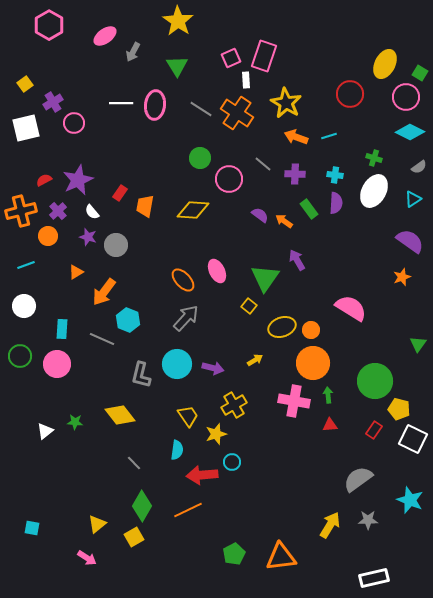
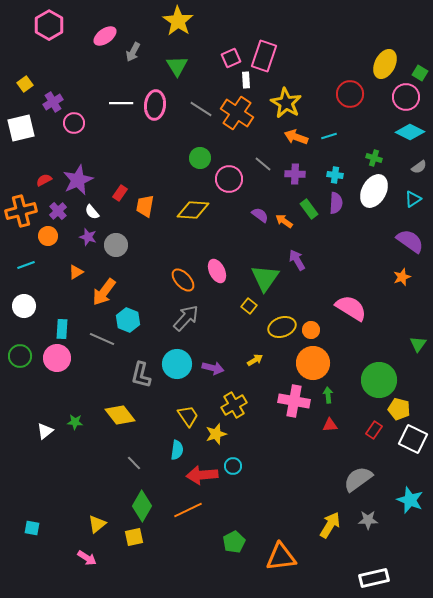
white square at (26, 128): moved 5 px left
pink circle at (57, 364): moved 6 px up
green circle at (375, 381): moved 4 px right, 1 px up
cyan circle at (232, 462): moved 1 px right, 4 px down
yellow square at (134, 537): rotated 18 degrees clockwise
green pentagon at (234, 554): moved 12 px up
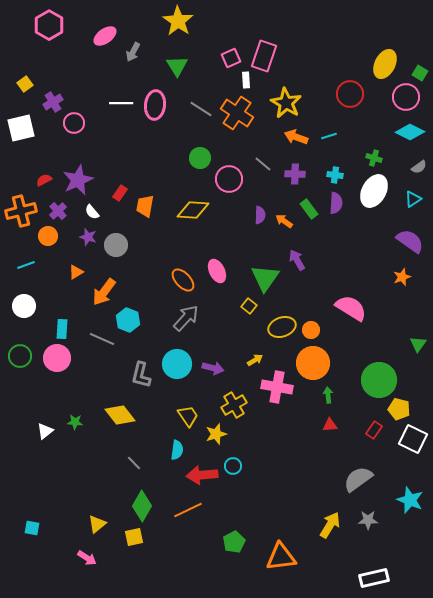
purple semicircle at (260, 215): rotated 54 degrees clockwise
pink cross at (294, 401): moved 17 px left, 14 px up
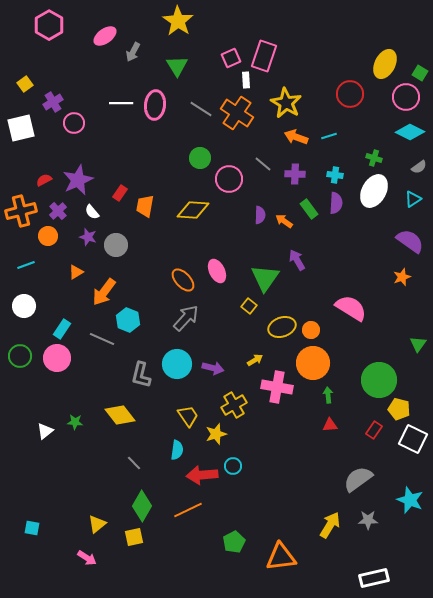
cyan rectangle at (62, 329): rotated 30 degrees clockwise
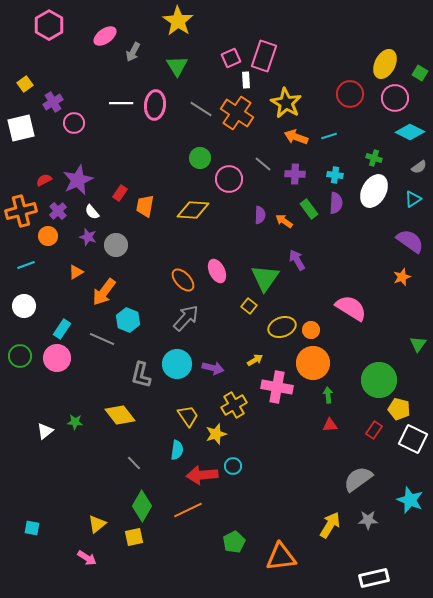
pink circle at (406, 97): moved 11 px left, 1 px down
